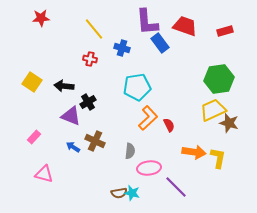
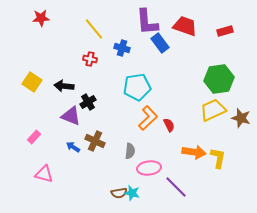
brown star: moved 12 px right, 5 px up
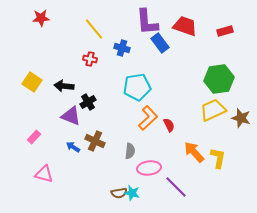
orange arrow: rotated 140 degrees counterclockwise
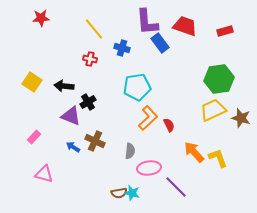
yellow L-shape: rotated 30 degrees counterclockwise
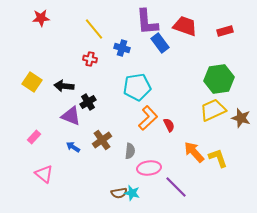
brown cross: moved 7 px right, 1 px up; rotated 30 degrees clockwise
pink triangle: rotated 24 degrees clockwise
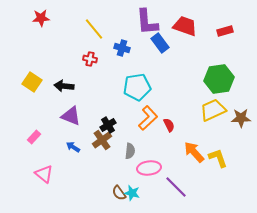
black cross: moved 20 px right, 23 px down
brown star: rotated 18 degrees counterclockwise
brown semicircle: rotated 63 degrees clockwise
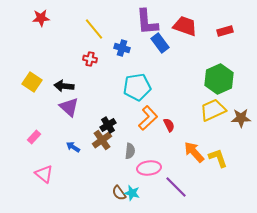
green hexagon: rotated 16 degrees counterclockwise
purple triangle: moved 2 px left, 9 px up; rotated 20 degrees clockwise
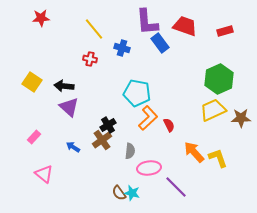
cyan pentagon: moved 6 px down; rotated 20 degrees clockwise
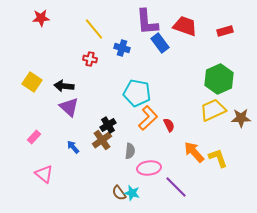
blue arrow: rotated 16 degrees clockwise
